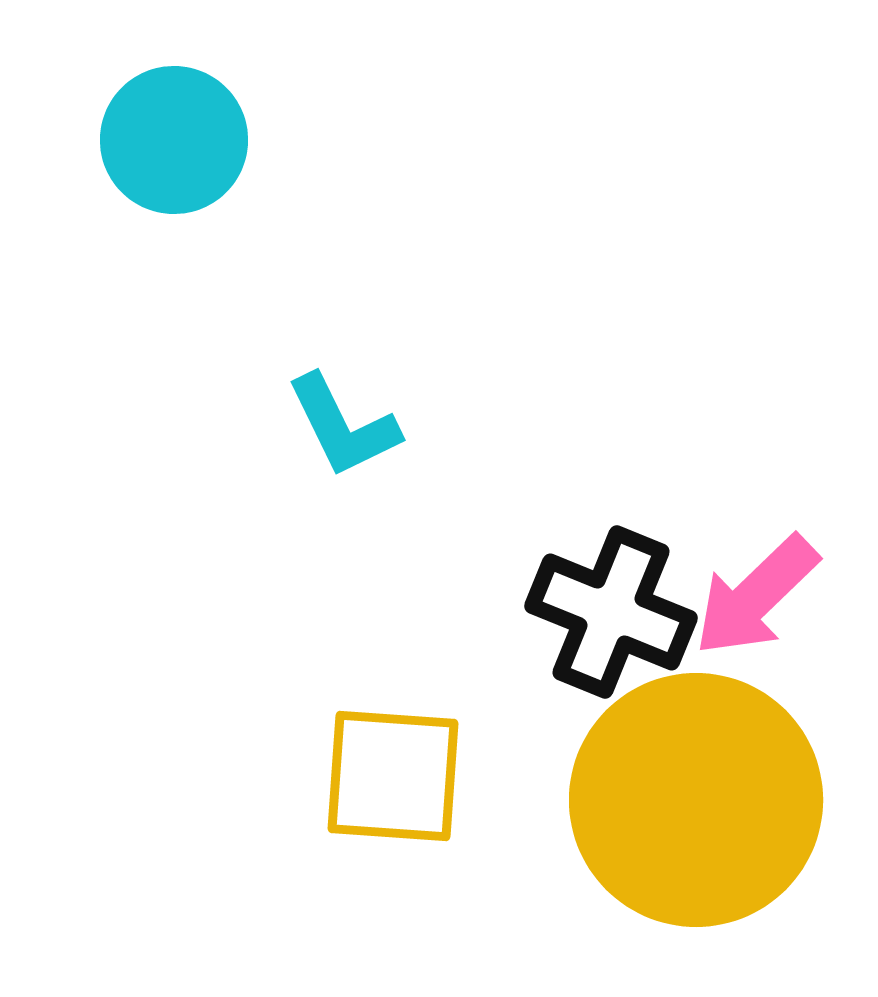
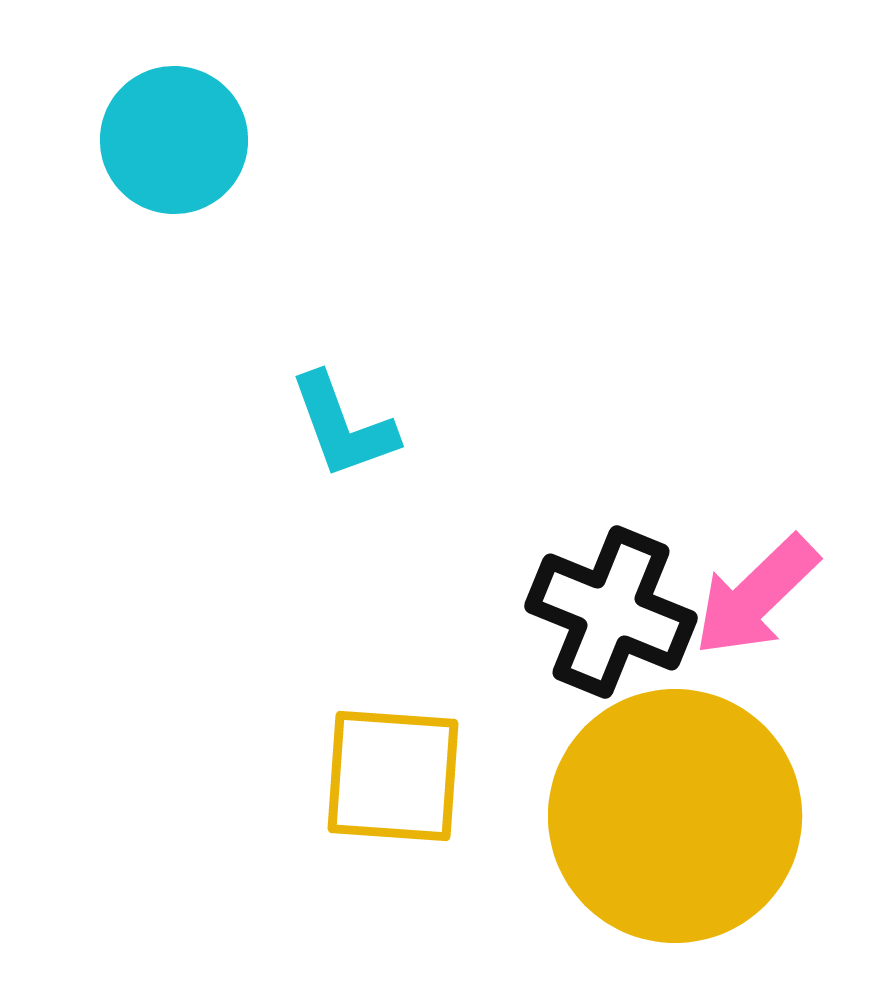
cyan L-shape: rotated 6 degrees clockwise
yellow circle: moved 21 px left, 16 px down
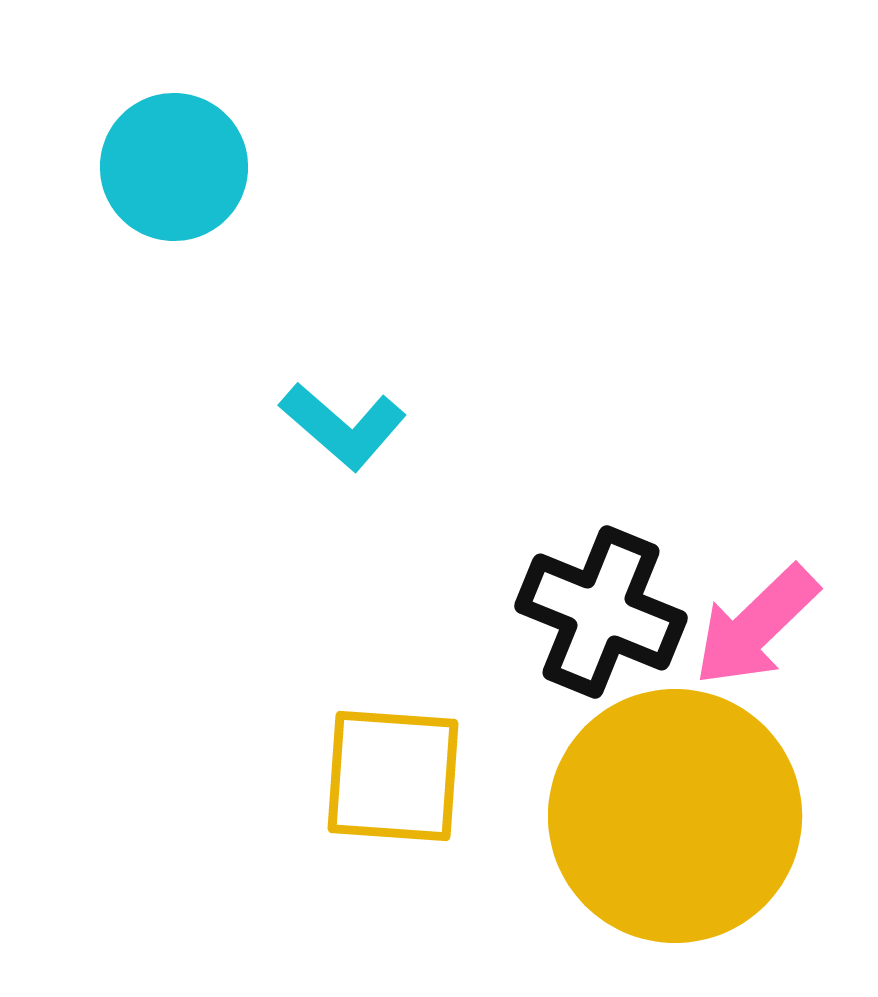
cyan circle: moved 27 px down
cyan L-shape: rotated 29 degrees counterclockwise
pink arrow: moved 30 px down
black cross: moved 10 px left
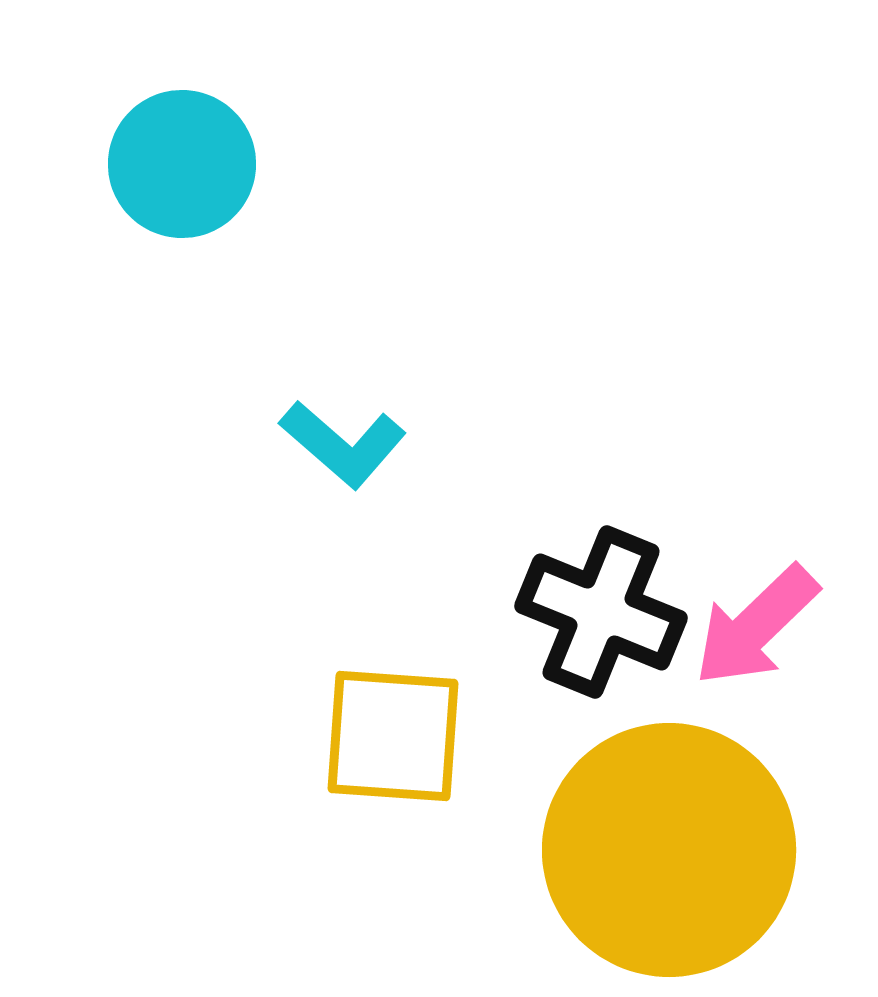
cyan circle: moved 8 px right, 3 px up
cyan L-shape: moved 18 px down
yellow square: moved 40 px up
yellow circle: moved 6 px left, 34 px down
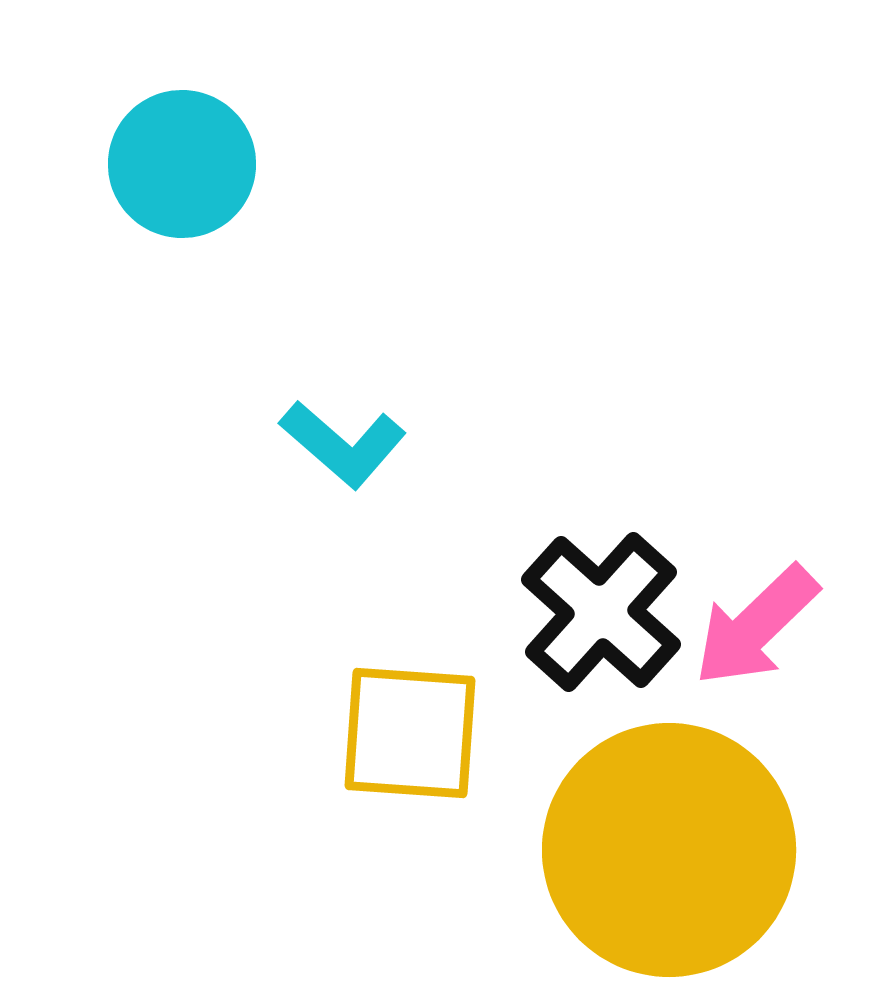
black cross: rotated 20 degrees clockwise
yellow square: moved 17 px right, 3 px up
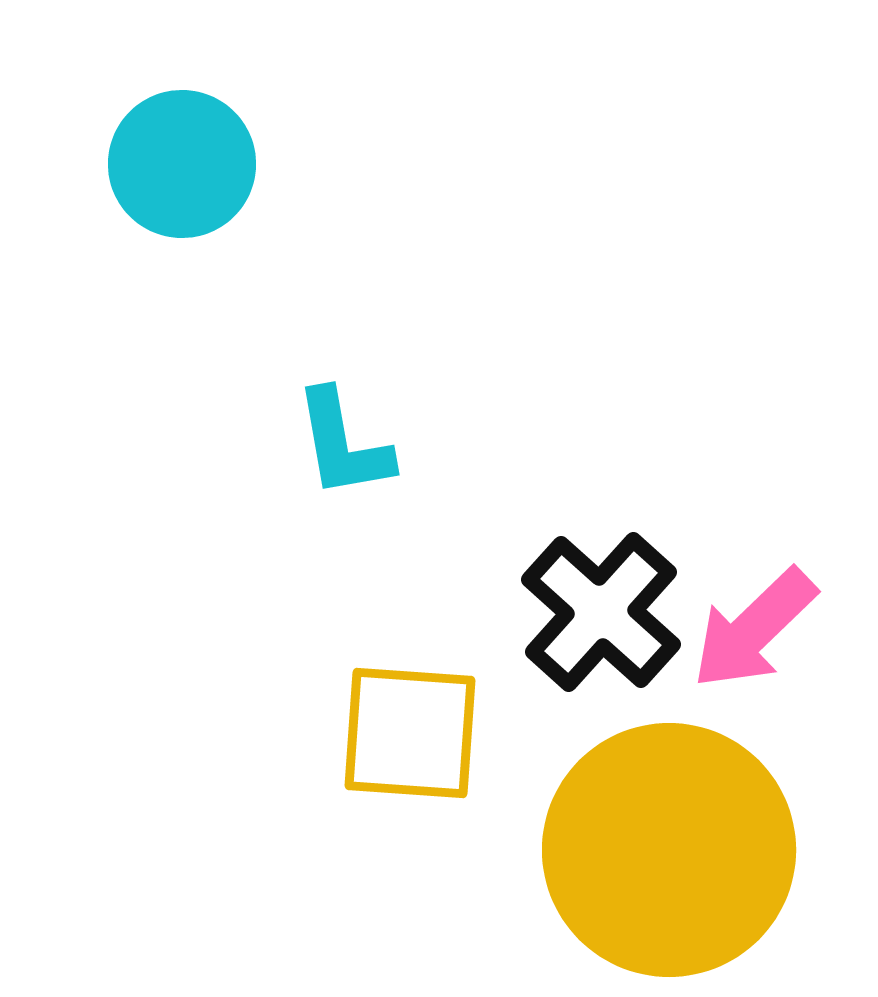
cyan L-shape: rotated 39 degrees clockwise
pink arrow: moved 2 px left, 3 px down
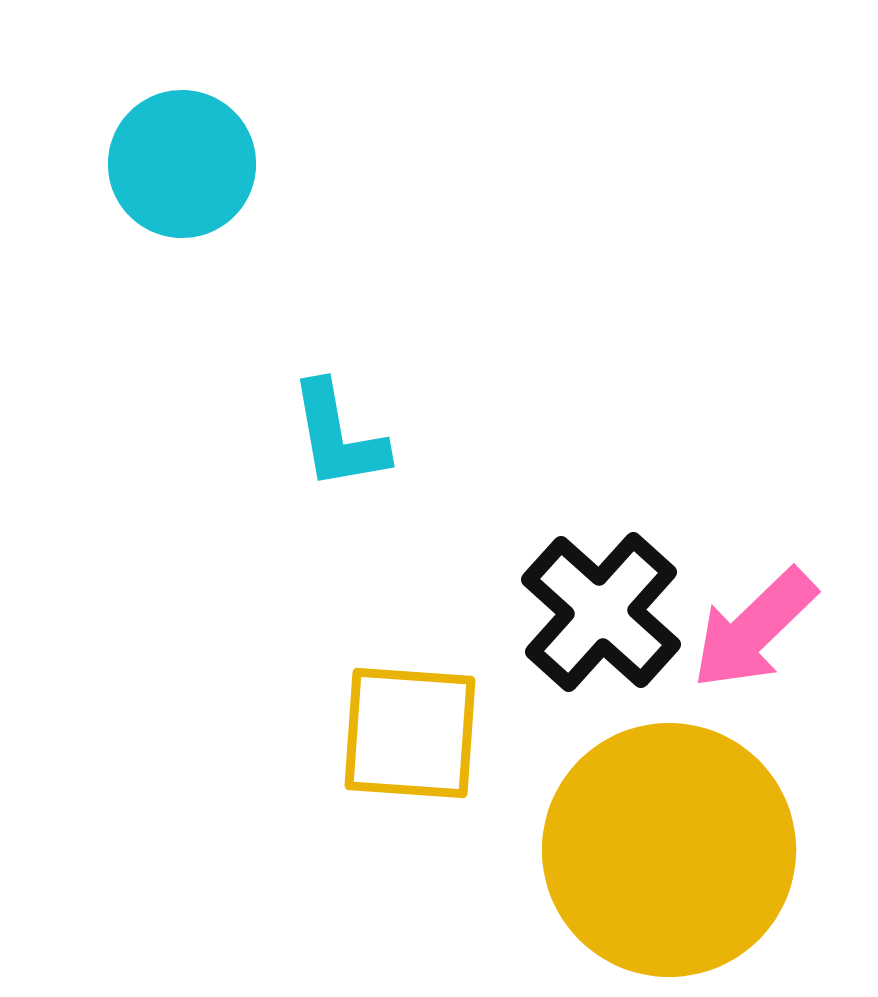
cyan L-shape: moved 5 px left, 8 px up
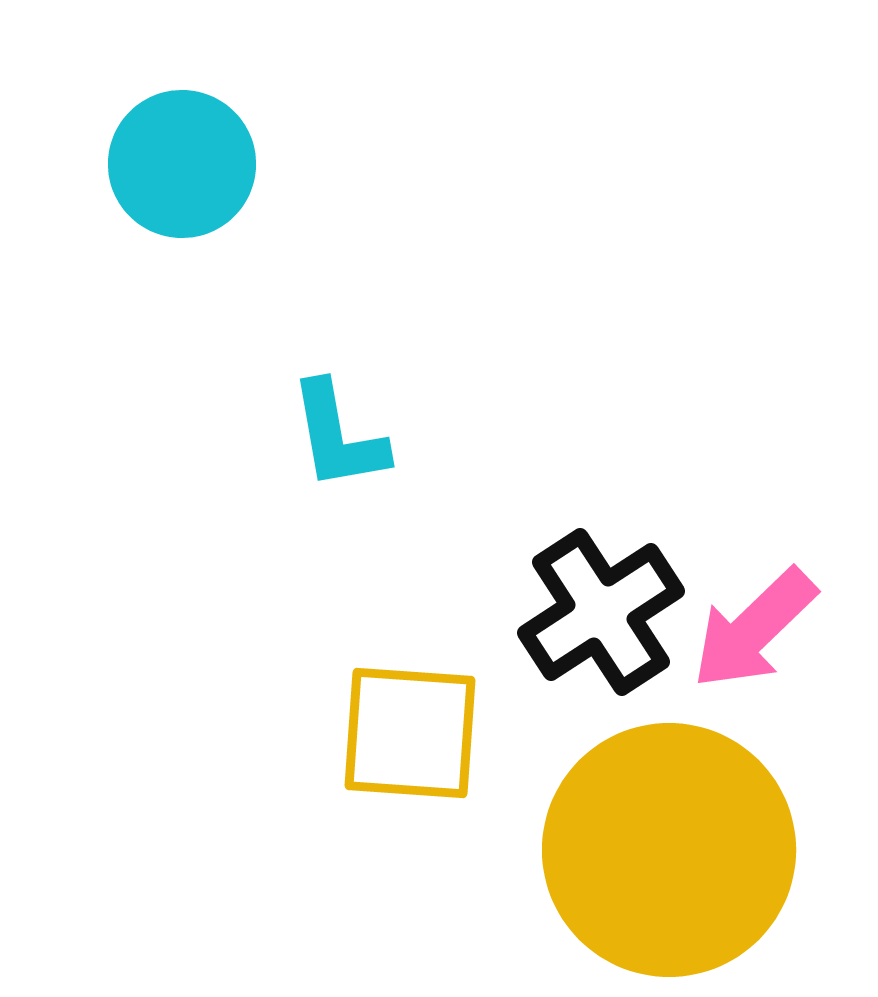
black cross: rotated 15 degrees clockwise
